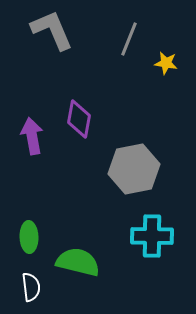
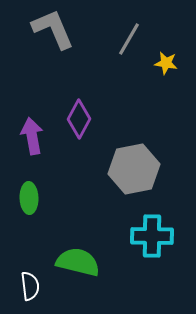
gray L-shape: moved 1 px right, 1 px up
gray line: rotated 8 degrees clockwise
purple diamond: rotated 18 degrees clockwise
green ellipse: moved 39 px up
white semicircle: moved 1 px left, 1 px up
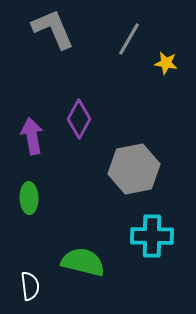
green semicircle: moved 5 px right
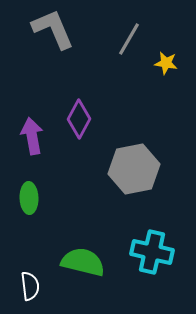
cyan cross: moved 16 px down; rotated 12 degrees clockwise
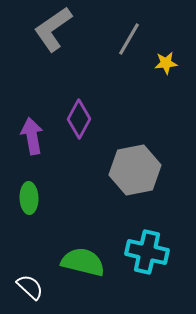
gray L-shape: rotated 102 degrees counterclockwise
yellow star: rotated 15 degrees counterclockwise
gray hexagon: moved 1 px right, 1 px down
cyan cross: moved 5 px left
white semicircle: moved 1 px down; rotated 40 degrees counterclockwise
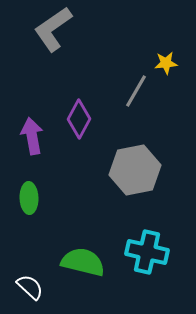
gray line: moved 7 px right, 52 px down
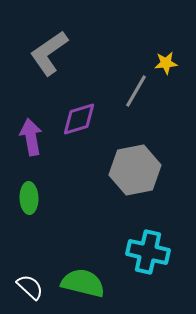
gray L-shape: moved 4 px left, 24 px down
purple diamond: rotated 45 degrees clockwise
purple arrow: moved 1 px left, 1 px down
cyan cross: moved 1 px right
green semicircle: moved 21 px down
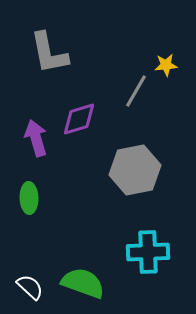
gray L-shape: rotated 66 degrees counterclockwise
yellow star: moved 2 px down
purple arrow: moved 5 px right, 1 px down; rotated 6 degrees counterclockwise
cyan cross: rotated 15 degrees counterclockwise
green semicircle: rotated 6 degrees clockwise
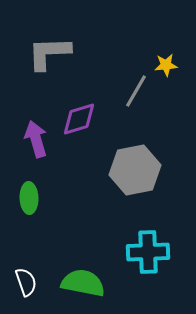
gray L-shape: rotated 99 degrees clockwise
purple arrow: moved 1 px down
green semicircle: rotated 9 degrees counterclockwise
white semicircle: moved 4 px left, 5 px up; rotated 28 degrees clockwise
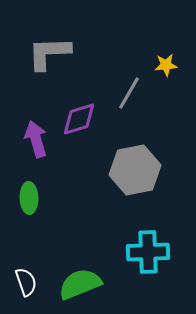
gray line: moved 7 px left, 2 px down
green semicircle: moved 3 px left, 1 px down; rotated 33 degrees counterclockwise
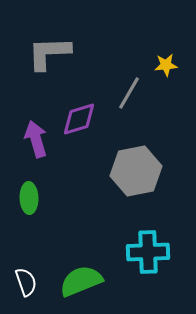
gray hexagon: moved 1 px right, 1 px down
green semicircle: moved 1 px right, 3 px up
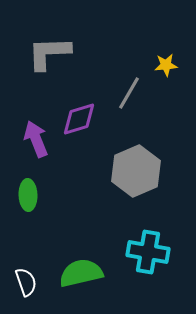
purple arrow: rotated 6 degrees counterclockwise
gray hexagon: rotated 12 degrees counterclockwise
green ellipse: moved 1 px left, 3 px up
cyan cross: rotated 12 degrees clockwise
green semicircle: moved 8 px up; rotated 9 degrees clockwise
